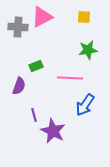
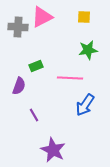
purple line: rotated 16 degrees counterclockwise
purple star: moved 19 px down
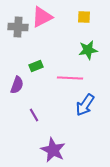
purple semicircle: moved 2 px left, 1 px up
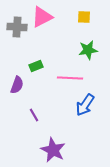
gray cross: moved 1 px left
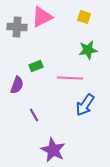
yellow square: rotated 16 degrees clockwise
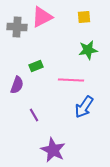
yellow square: rotated 24 degrees counterclockwise
pink line: moved 1 px right, 2 px down
blue arrow: moved 1 px left, 2 px down
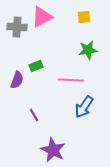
purple semicircle: moved 5 px up
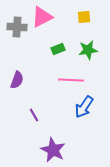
green rectangle: moved 22 px right, 17 px up
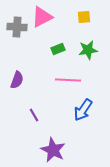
pink line: moved 3 px left
blue arrow: moved 1 px left, 3 px down
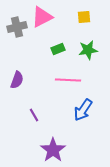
gray cross: rotated 18 degrees counterclockwise
purple star: rotated 10 degrees clockwise
